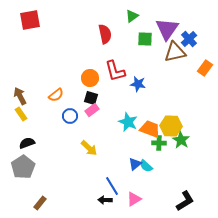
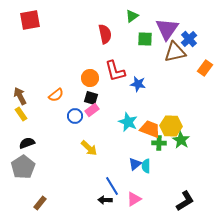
blue circle: moved 5 px right
cyan semicircle: rotated 48 degrees clockwise
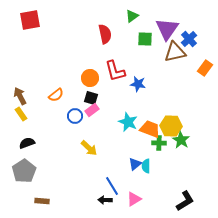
gray pentagon: moved 1 px right, 4 px down
brown rectangle: moved 2 px right, 2 px up; rotated 56 degrees clockwise
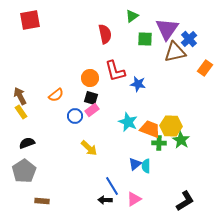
yellow rectangle: moved 2 px up
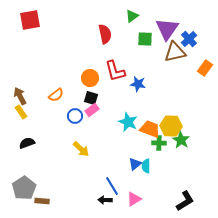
yellow arrow: moved 8 px left, 1 px down
gray pentagon: moved 17 px down
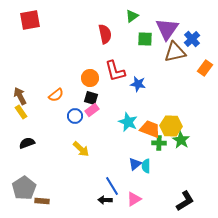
blue cross: moved 3 px right
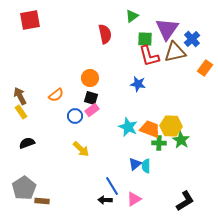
red L-shape: moved 34 px right, 15 px up
cyan star: moved 5 px down
